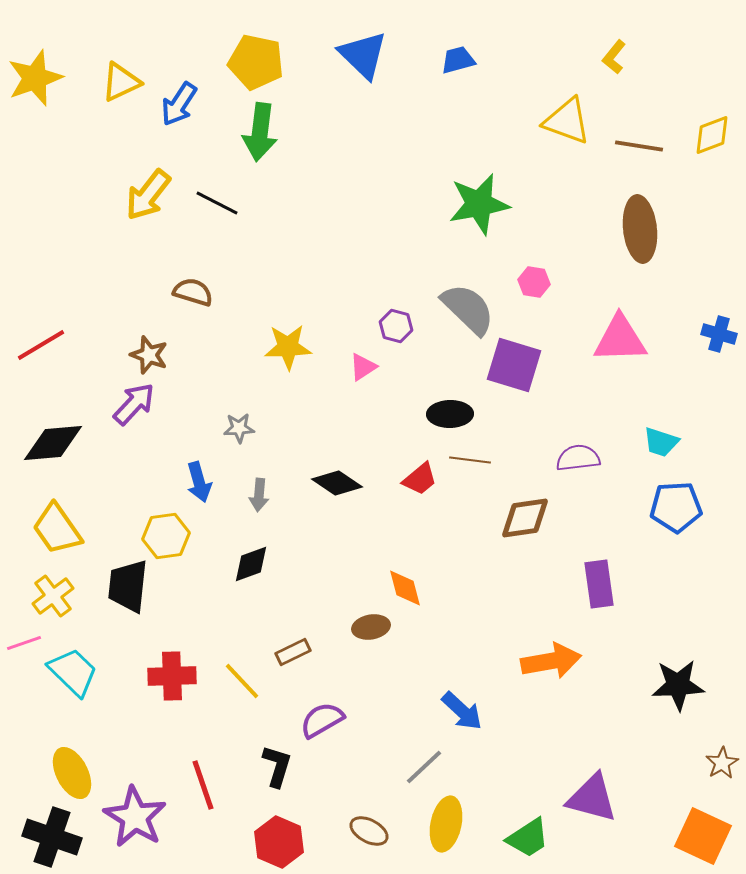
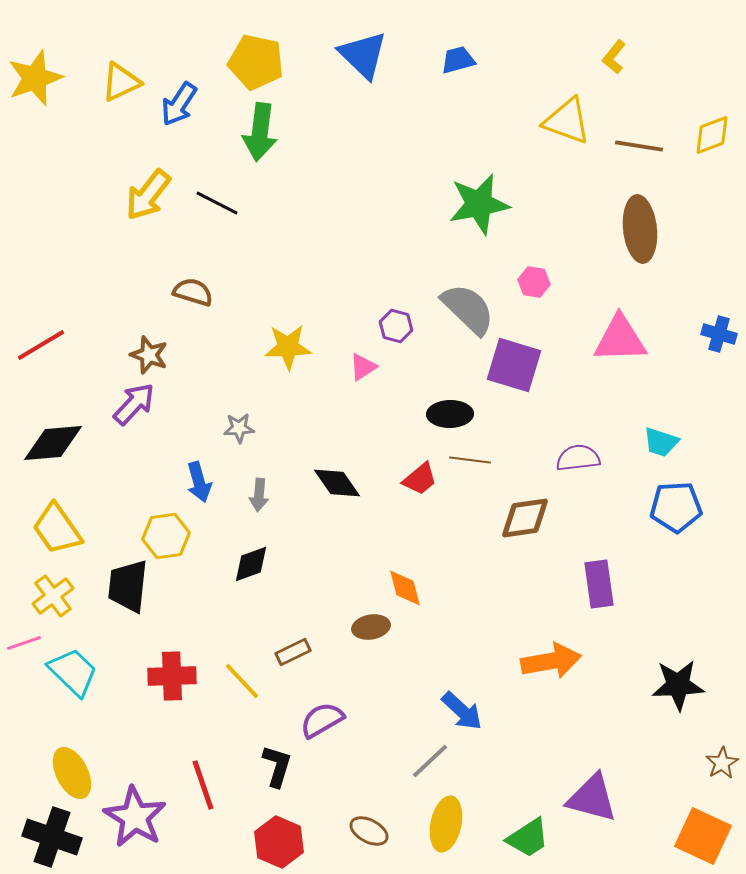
black diamond at (337, 483): rotated 21 degrees clockwise
gray line at (424, 767): moved 6 px right, 6 px up
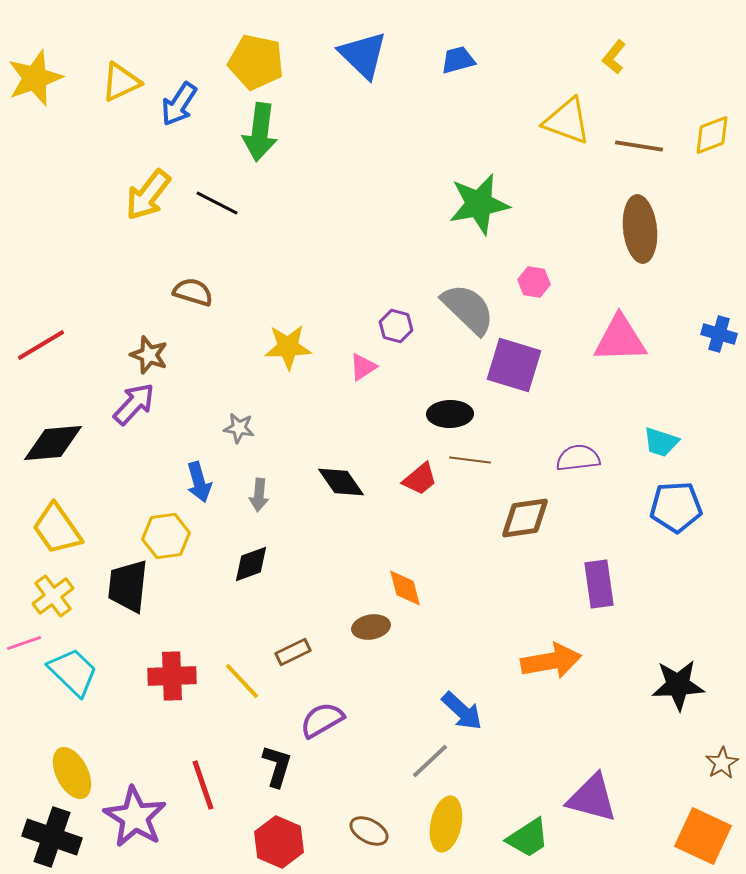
gray star at (239, 428): rotated 12 degrees clockwise
black diamond at (337, 483): moved 4 px right, 1 px up
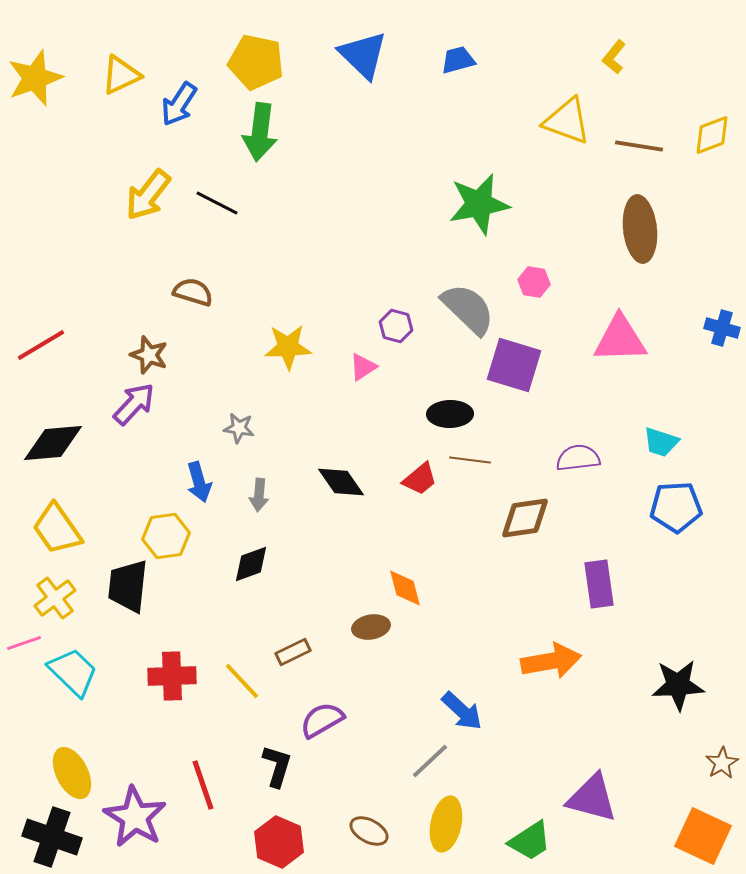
yellow triangle at (121, 82): moved 7 px up
blue cross at (719, 334): moved 3 px right, 6 px up
yellow cross at (53, 596): moved 2 px right, 2 px down
green trapezoid at (528, 838): moved 2 px right, 3 px down
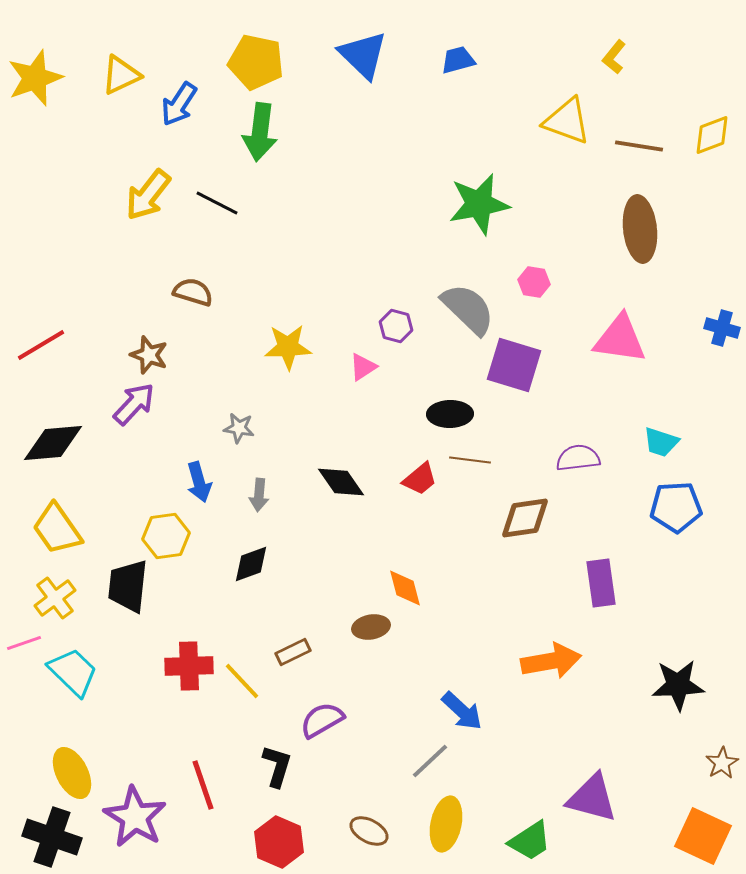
pink triangle at (620, 339): rotated 10 degrees clockwise
purple rectangle at (599, 584): moved 2 px right, 1 px up
red cross at (172, 676): moved 17 px right, 10 px up
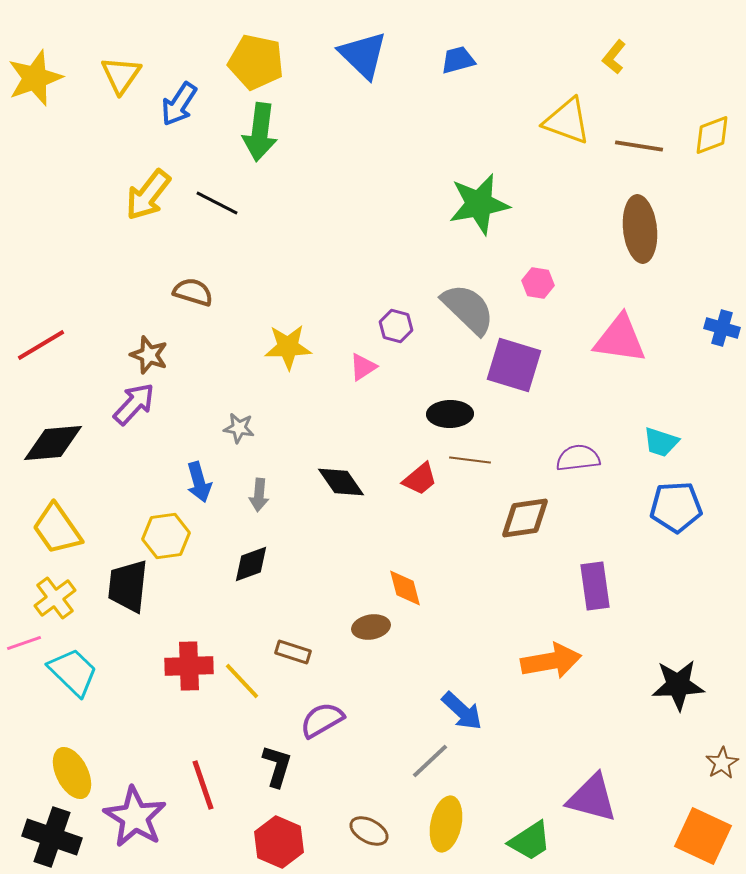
yellow triangle at (121, 75): rotated 30 degrees counterclockwise
pink hexagon at (534, 282): moved 4 px right, 1 px down
purple rectangle at (601, 583): moved 6 px left, 3 px down
brown rectangle at (293, 652): rotated 44 degrees clockwise
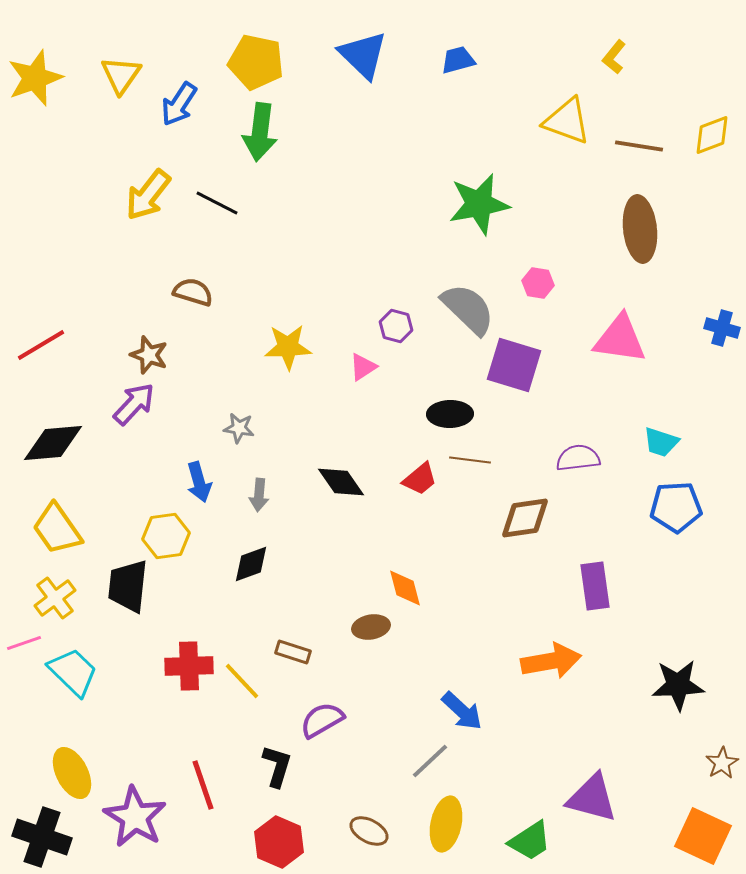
black cross at (52, 837): moved 10 px left
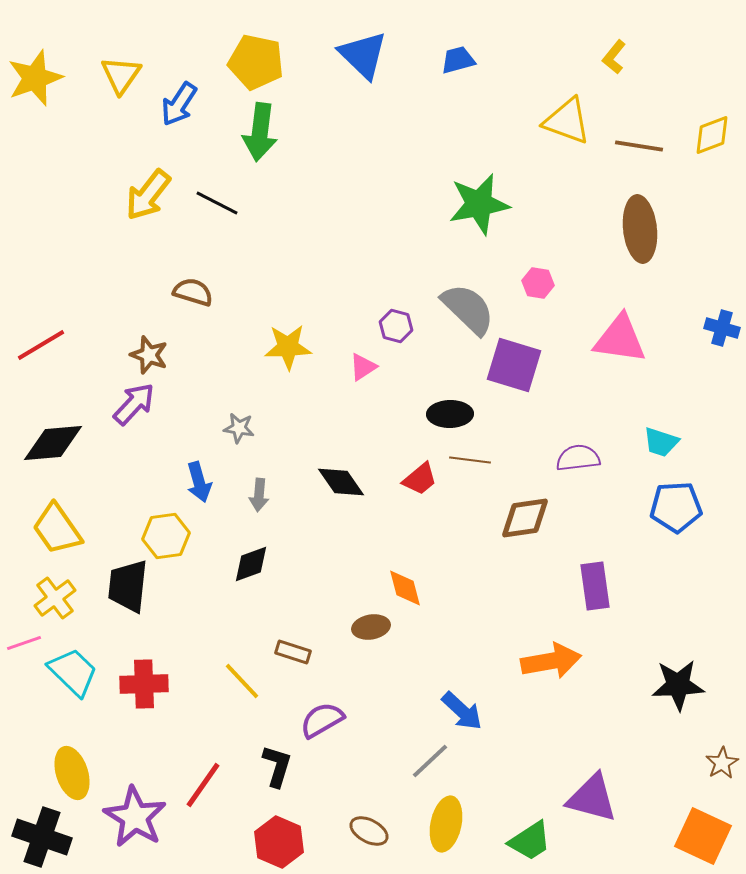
red cross at (189, 666): moved 45 px left, 18 px down
yellow ellipse at (72, 773): rotated 9 degrees clockwise
red line at (203, 785): rotated 54 degrees clockwise
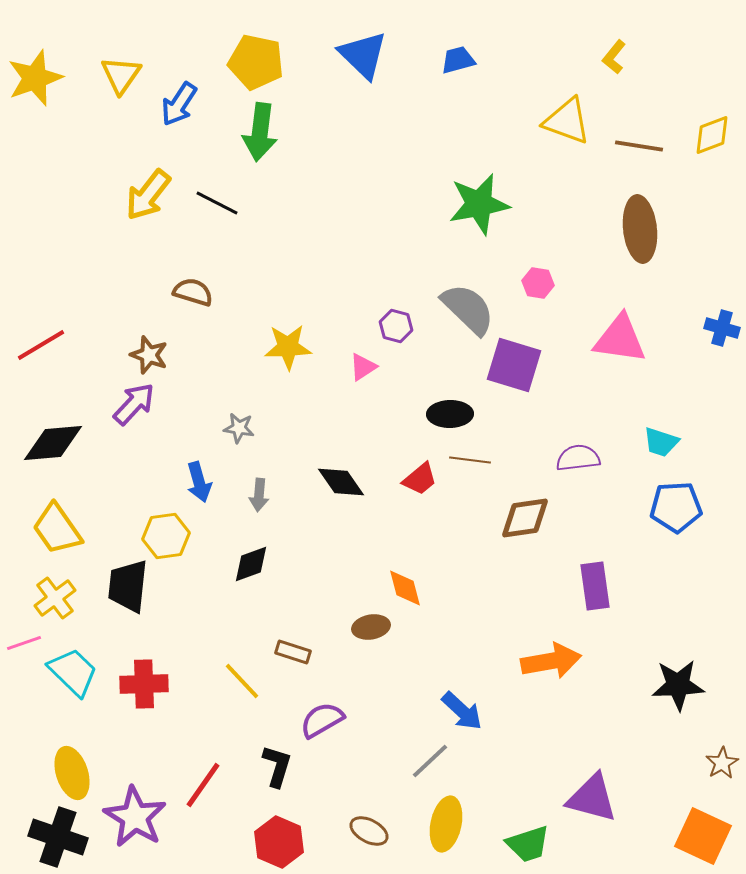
black cross at (42, 837): moved 16 px right
green trapezoid at (530, 841): moved 2 px left, 3 px down; rotated 15 degrees clockwise
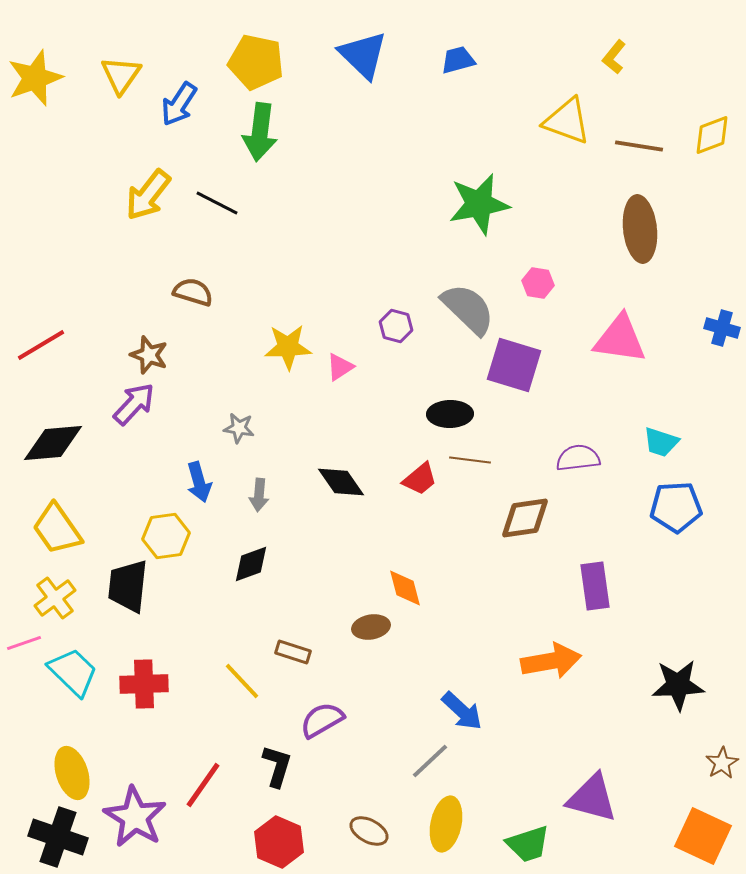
pink triangle at (363, 367): moved 23 px left
